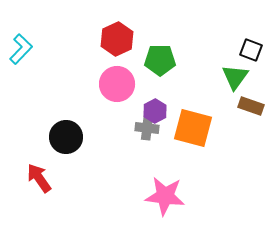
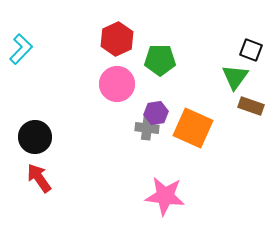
purple hexagon: moved 1 px right, 2 px down; rotated 20 degrees clockwise
orange square: rotated 9 degrees clockwise
black circle: moved 31 px left
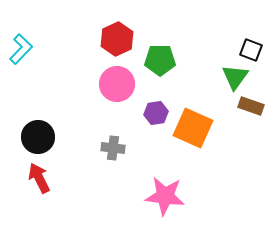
gray cross: moved 34 px left, 20 px down
black circle: moved 3 px right
red arrow: rotated 8 degrees clockwise
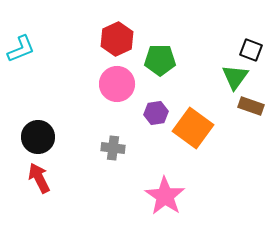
cyan L-shape: rotated 24 degrees clockwise
orange square: rotated 12 degrees clockwise
pink star: rotated 27 degrees clockwise
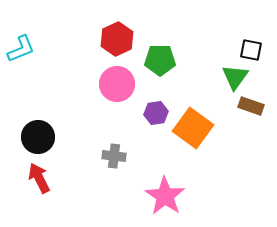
black square: rotated 10 degrees counterclockwise
gray cross: moved 1 px right, 8 px down
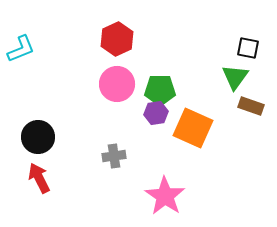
black square: moved 3 px left, 2 px up
green pentagon: moved 30 px down
orange square: rotated 12 degrees counterclockwise
gray cross: rotated 15 degrees counterclockwise
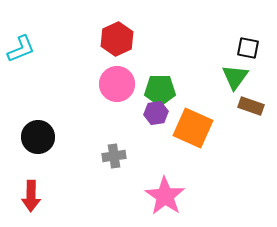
red arrow: moved 8 px left, 18 px down; rotated 152 degrees counterclockwise
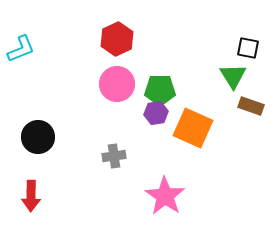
green triangle: moved 2 px left, 1 px up; rotated 8 degrees counterclockwise
